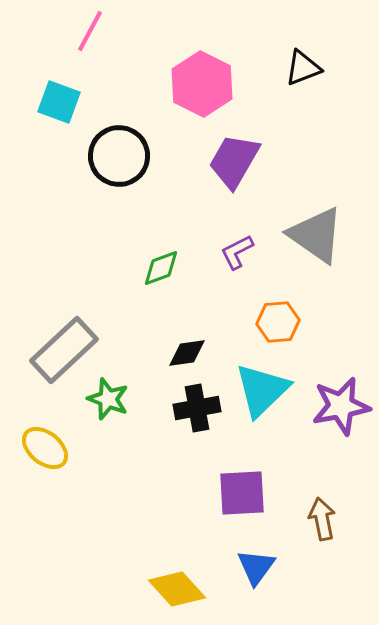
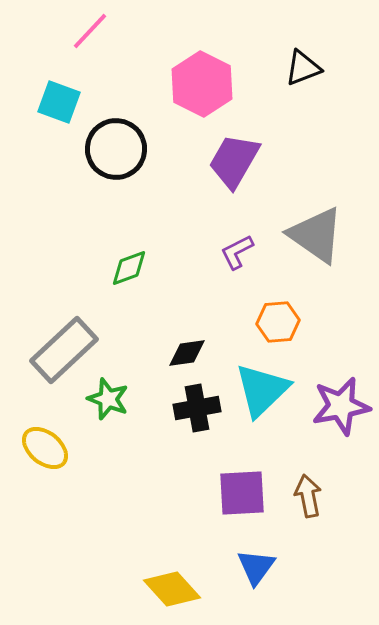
pink line: rotated 15 degrees clockwise
black circle: moved 3 px left, 7 px up
green diamond: moved 32 px left
brown arrow: moved 14 px left, 23 px up
yellow diamond: moved 5 px left
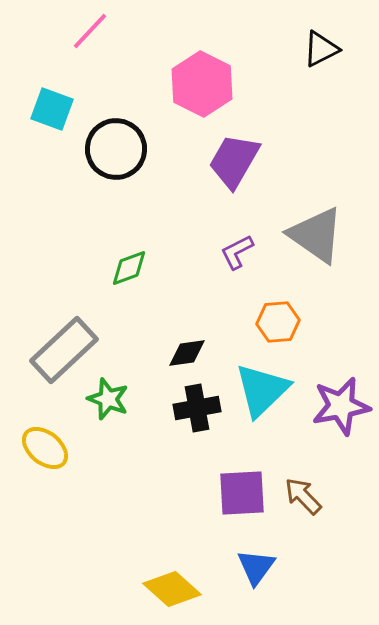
black triangle: moved 18 px right, 19 px up; rotated 6 degrees counterclockwise
cyan square: moved 7 px left, 7 px down
brown arrow: moved 5 px left; rotated 33 degrees counterclockwise
yellow diamond: rotated 6 degrees counterclockwise
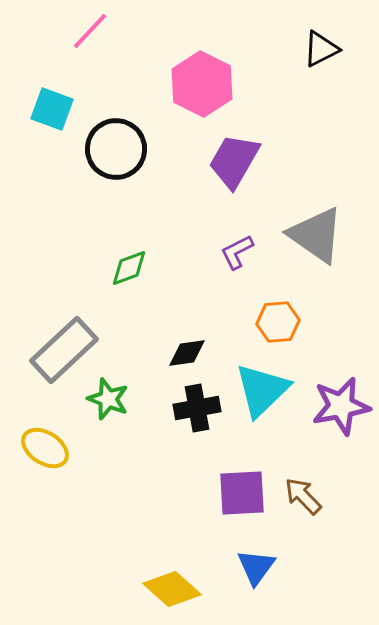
yellow ellipse: rotated 6 degrees counterclockwise
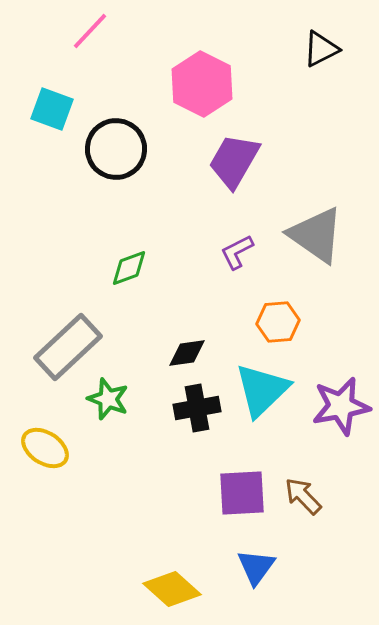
gray rectangle: moved 4 px right, 3 px up
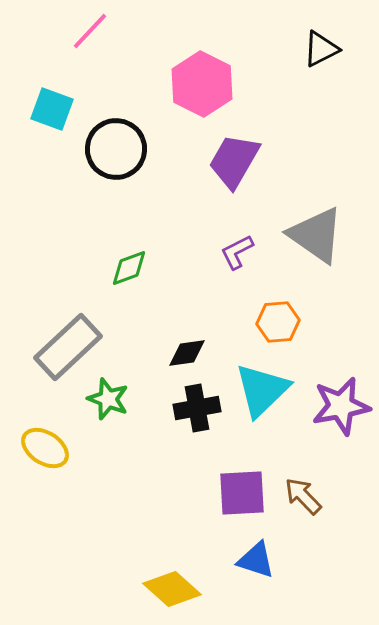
blue triangle: moved 7 px up; rotated 48 degrees counterclockwise
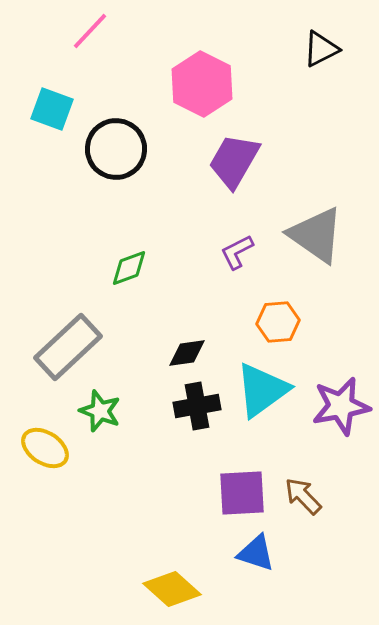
cyan triangle: rotated 8 degrees clockwise
green star: moved 8 px left, 12 px down
black cross: moved 2 px up
blue triangle: moved 7 px up
